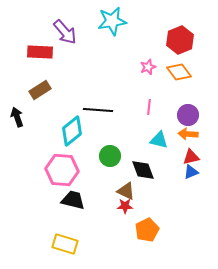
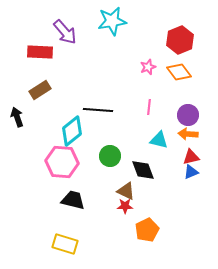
pink hexagon: moved 8 px up
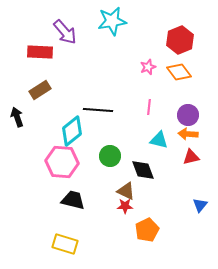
blue triangle: moved 9 px right, 33 px down; rotated 28 degrees counterclockwise
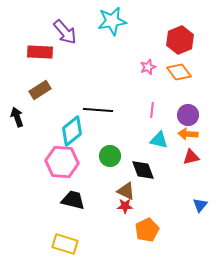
pink line: moved 3 px right, 3 px down
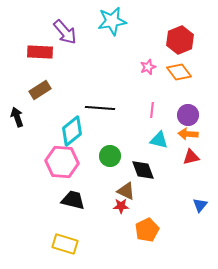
black line: moved 2 px right, 2 px up
red star: moved 4 px left
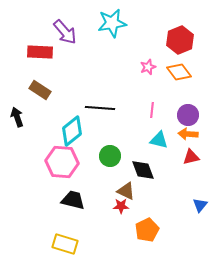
cyan star: moved 2 px down
brown rectangle: rotated 65 degrees clockwise
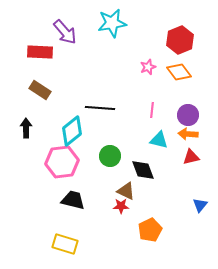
black arrow: moved 9 px right, 11 px down; rotated 18 degrees clockwise
pink hexagon: rotated 12 degrees counterclockwise
orange pentagon: moved 3 px right
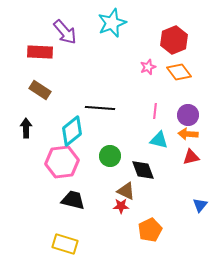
cyan star: rotated 12 degrees counterclockwise
red hexagon: moved 6 px left
pink line: moved 3 px right, 1 px down
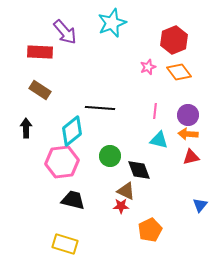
black diamond: moved 4 px left
